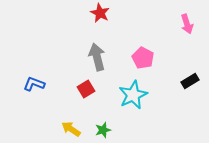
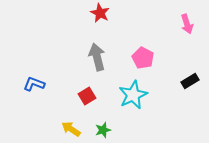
red square: moved 1 px right, 7 px down
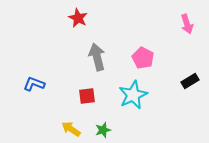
red star: moved 22 px left, 5 px down
red square: rotated 24 degrees clockwise
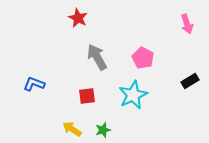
gray arrow: rotated 16 degrees counterclockwise
yellow arrow: moved 1 px right
